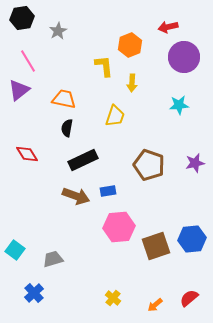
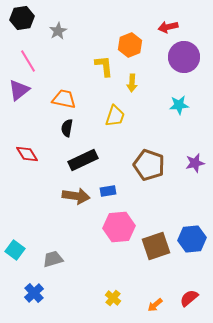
brown arrow: rotated 12 degrees counterclockwise
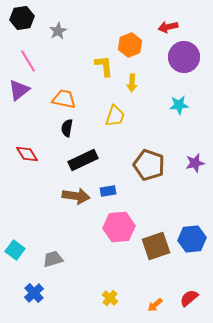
yellow cross: moved 3 px left
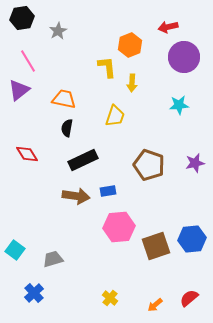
yellow L-shape: moved 3 px right, 1 px down
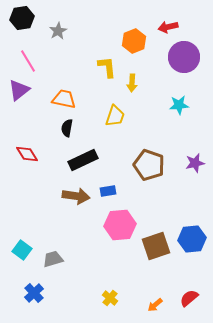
orange hexagon: moved 4 px right, 4 px up
pink hexagon: moved 1 px right, 2 px up
cyan square: moved 7 px right
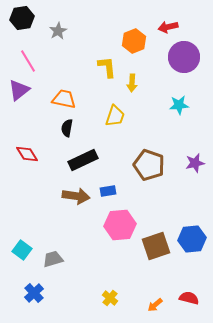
red semicircle: rotated 54 degrees clockwise
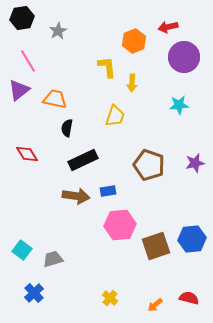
orange trapezoid: moved 9 px left
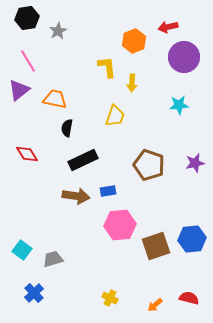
black hexagon: moved 5 px right
yellow cross: rotated 14 degrees counterclockwise
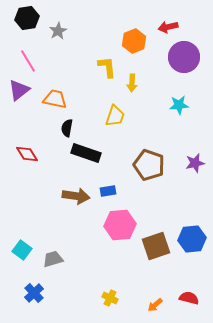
black rectangle: moved 3 px right, 7 px up; rotated 44 degrees clockwise
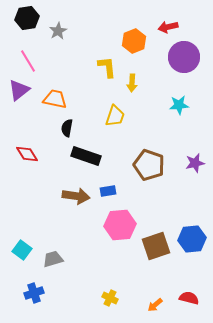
black rectangle: moved 3 px down
blue cross: rotated 24 degrees clockwise
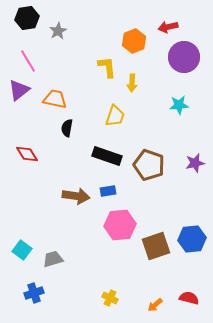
black rectangle: moved 21 px right
